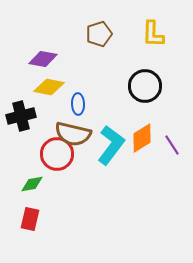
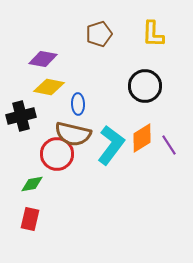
purple line: moved 3 px left
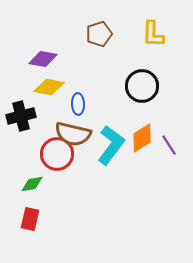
black circle: moved 3 px left
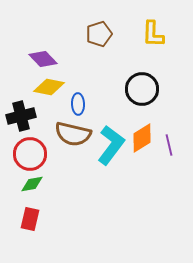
purple diamond: rotated 36 degrees clockwise
black circle: moved 3 px down
purple line: rotated 20 degrees clockwise
red circle: moved 27 px left
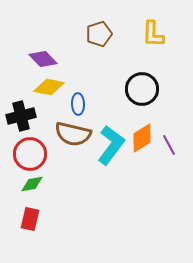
purple line: rotated 15 degrees counterclockwise
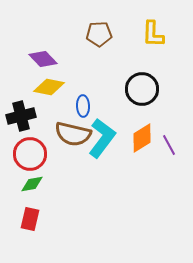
brown pentagon: rotated 15 degrees clockwise
blue ellipse: moved 5 px right, 2 px down
cyan L-shape: moved 9 px left, 7 px up
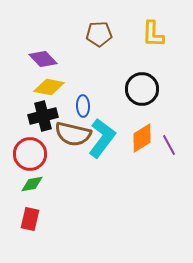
black cross: moved 22 px right
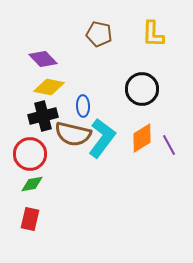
brown pentagon: rotated 15 degrees clockwise
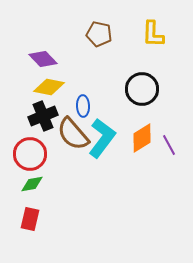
black cross: rotated 8 degrees counterclockwise
brown semicircle: rotated 36 degrees clockwise
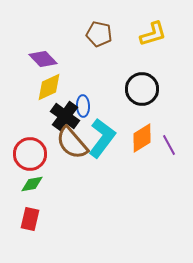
yellow L-shape: rotated 108 degrees counterclockwise
yellow diamond: rotated 36 degrees counterclockwise
black cross: moved 22 px right; rotated 32 degrees counterclockwise
brown semicircle: moved 1 px left, 9 px down
